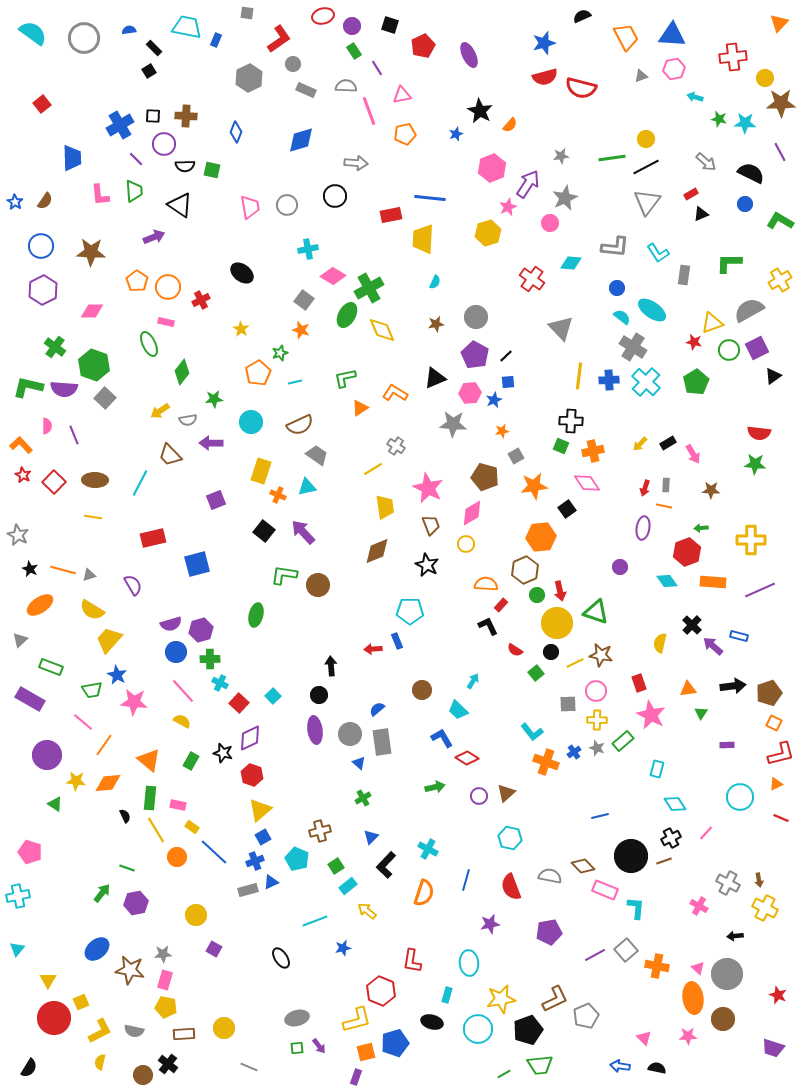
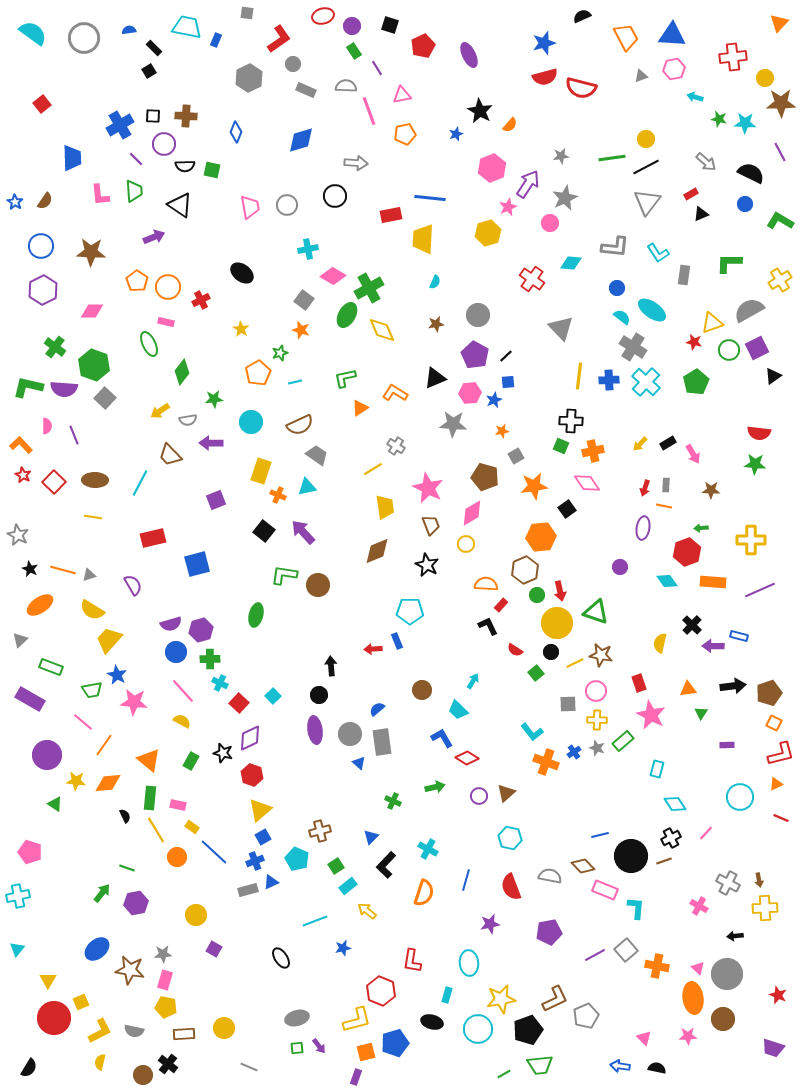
gray circle at (476, 317): moved 2 px right, 2 px up
purple arrow at (713, 646): rotated 40 degrees counterclockwise
green cross at (363, 798): moved 30 px right, 3 px down; rotated 35 degrees counterclockwise
blue line at (600, 816): moved 19 px down
yellow cross at (765, 908): rotated 30 degrees counterclockwise
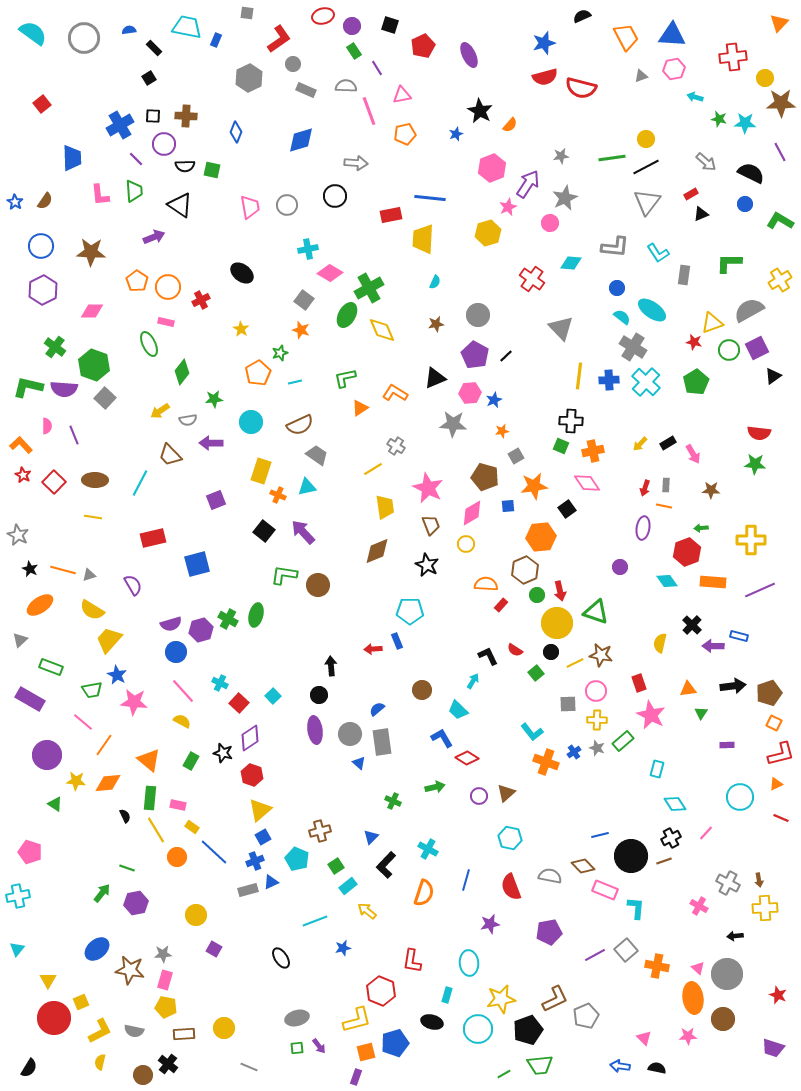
black square at (149, 71): moved 7 px down
pink diamond at (333, 276): moved 3 px left, 3 px up
blue square at (508, 382): moved 124 px down
black L-shape at (488, 626): moved 30 px down
green cross at (210, 659): moved 18 px right, 40 px up; rotated 30 degrees clockwise
purple diamond at (250, 738): rotated 8 degrees counterclockwise
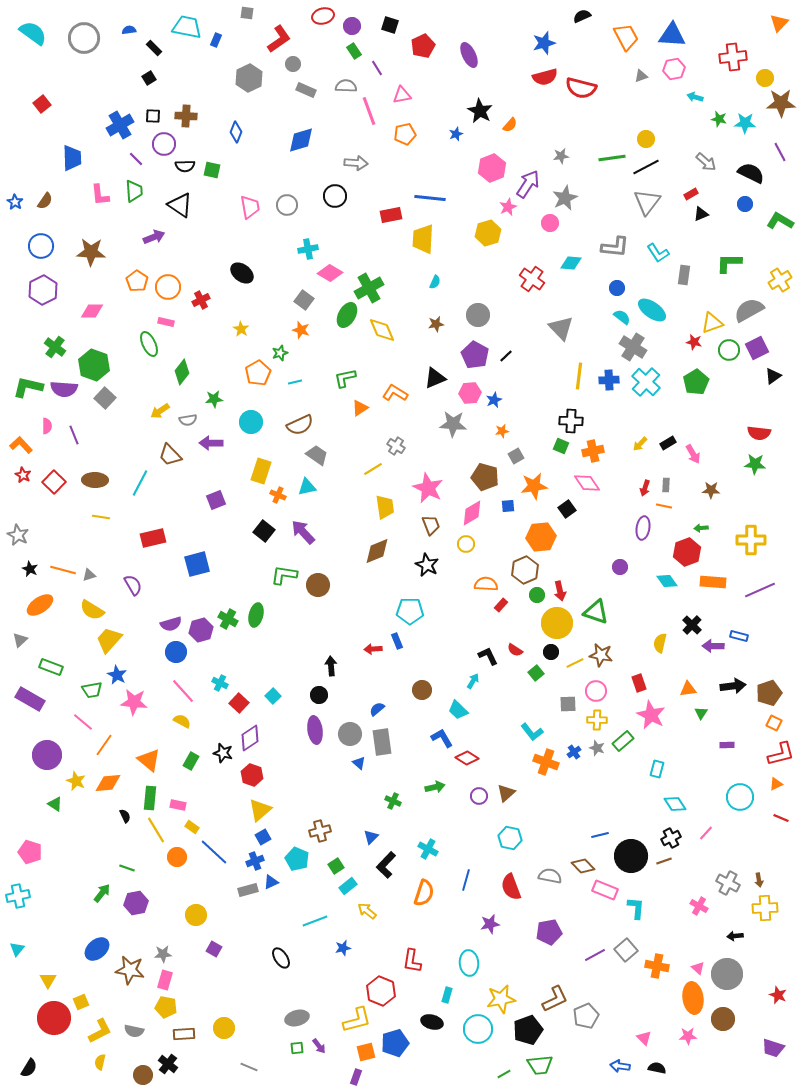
yellow line at (93, 517): moved 8 px right
yellow star at (76, 781): rotated 18 degrees clockwise
